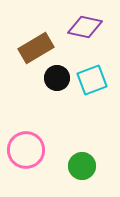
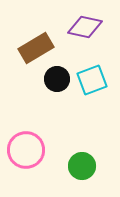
black circle: moved 1 px down
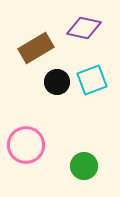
purple diamond: moved 1 px left, 1 px down
black circle: moved 3 px down
pink circle: moved 5 px up
green circle: moved 2 px right
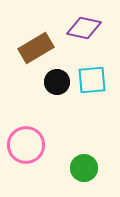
cyan square: rotated 16 degrees clockwise
green circle: moved 2 px down
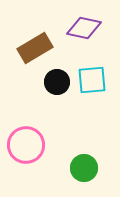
brown rectangle: moved 1 px left
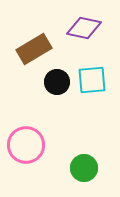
brown rectangle: moved 1 px left, 1 px down
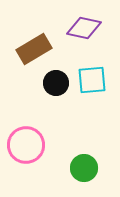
black circle: moved 1 px left, 1 px down
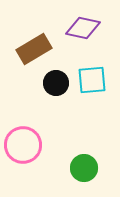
purple diamond: moved 1 px left
pink circle: moved 3 px left
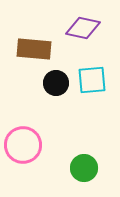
brown rectangle: rotated 36 degrees clockwise
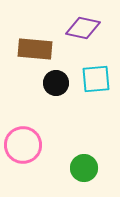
brown rectangle: moved 1 px right
cyan square: moved 4 px right, 1 px up
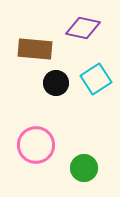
cyan square: rotated 28 degrees counterclockwise
pink circle: moved 13 px right
